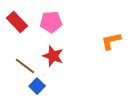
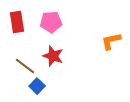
red rectangle: rotated 35 degrees clockwise
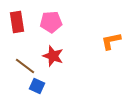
blue square: rotated 21 degrees counterclockwise
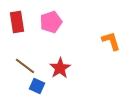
pink pentagon: rotated 15 degrees counterclockwise
orange L-shape: rotated 85 degrees clockwise
red star: moved 7 px right, 12 px down; rotated 20 degrees clockwise
